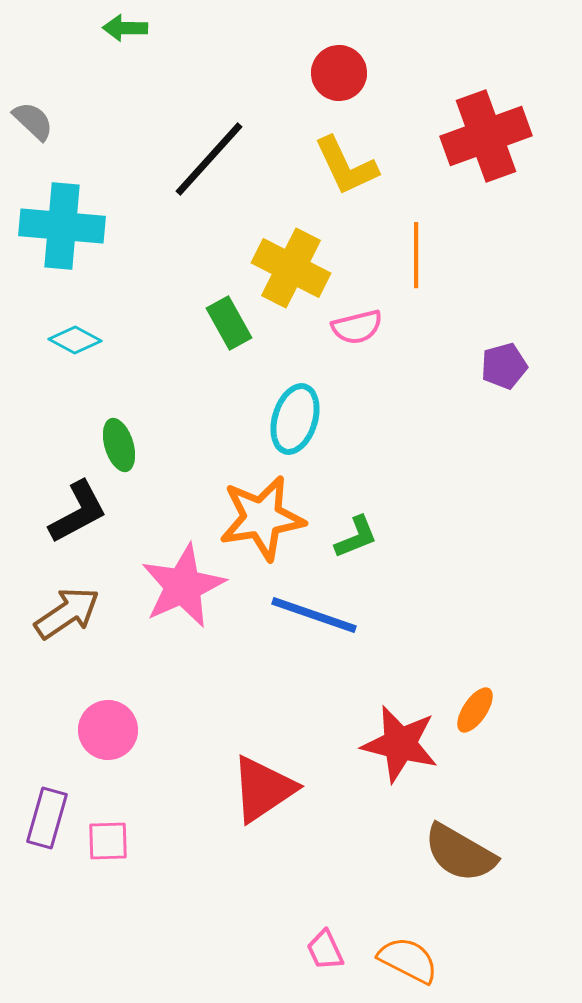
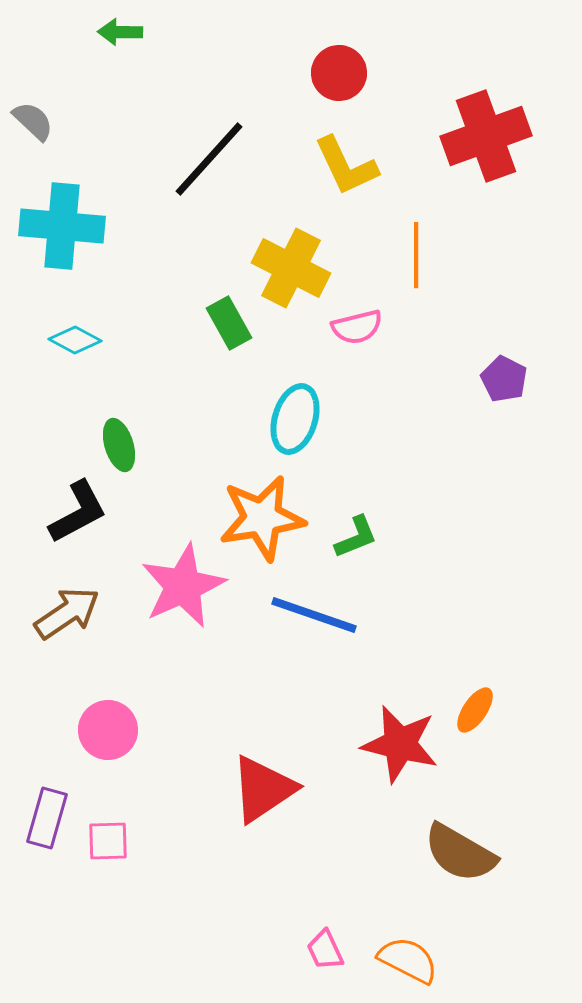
green arrow: moved 5 px left, 4 px down
purple pentagon: moved 13 px down; rotated 30 degrees counterclockwise
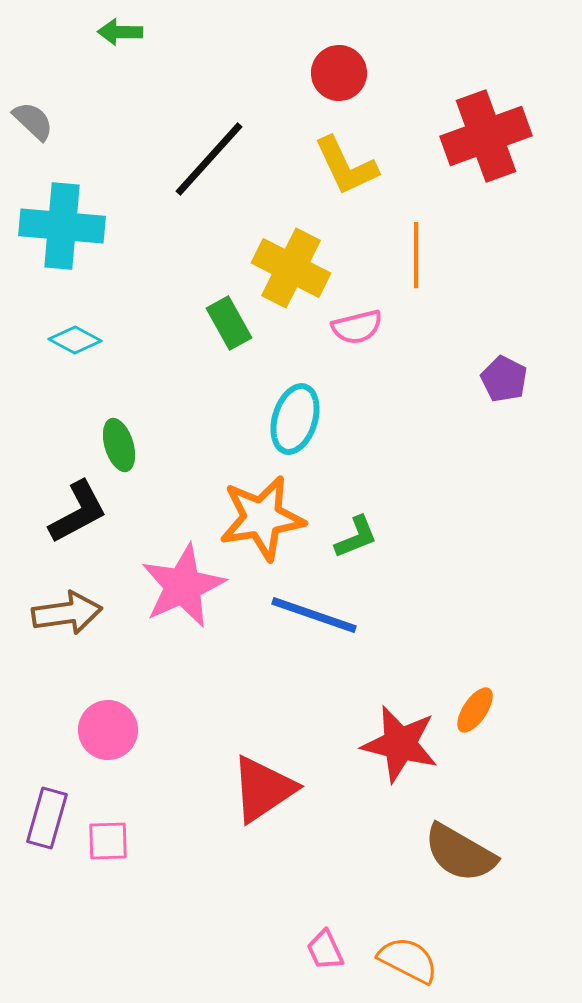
brown arrow: rotated 26 degrees clockwise
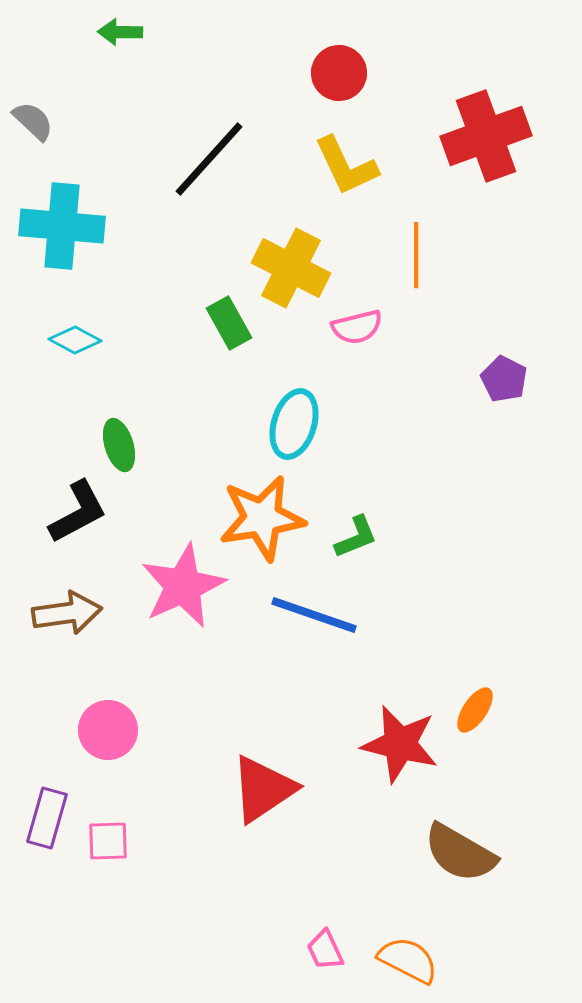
cyan ellipse: moved 1 px left, 5 px down
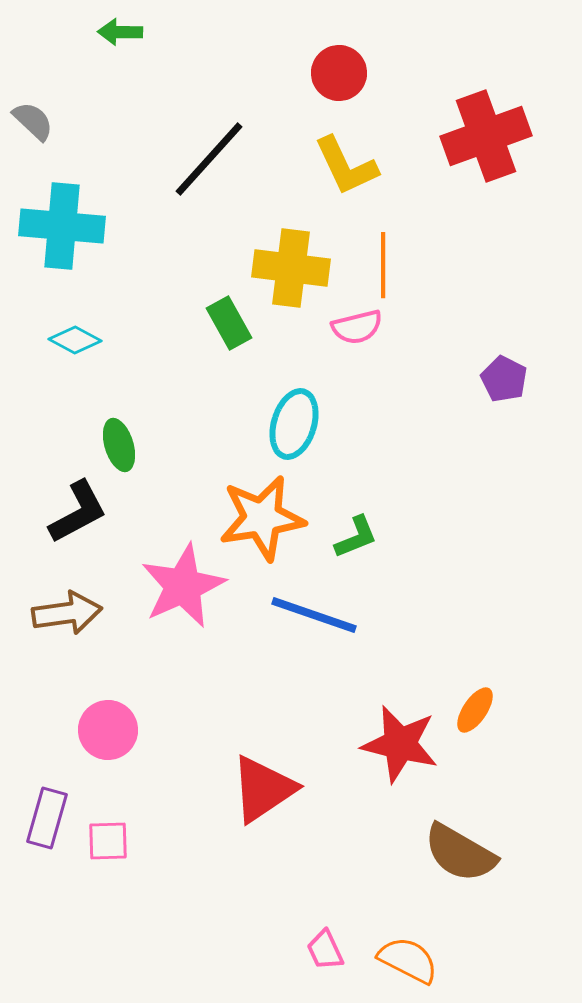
orange line: moved 33 px left, 10 px down
yellow cross: rotated 20 degrees counterclockwise
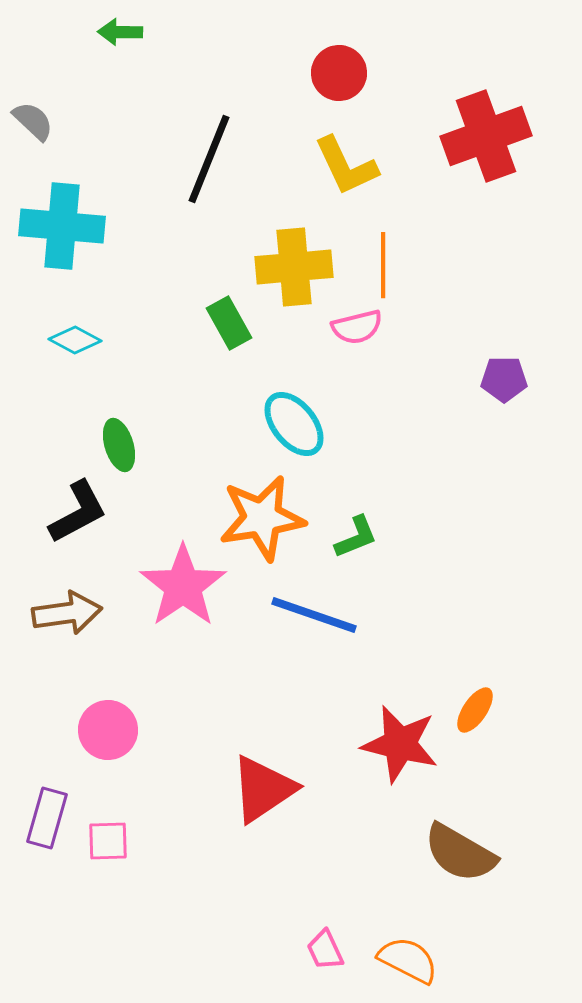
black line: rotated 20 degrees counterclockwise
yellow cross: moved 3 px right, 1 px up; rotated 12 degrees counterclockwise
purple pentagon: rotated 27 degrees counterclockwise
cyan ellipse: rotated 56 degrees counterclockwise
pink star: rotated 10 degrees counterclockwise
